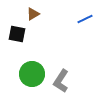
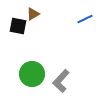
black square: moved 1 px right, 8 px up
gray L-shape: rotated 10 degrees clockwise
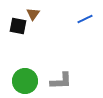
brown triangle: rotated 24 degrees counterclockwise
green circle: moved 7 px left, 7 px down
gray L-shape: rotated 135 degrees counterclockwise
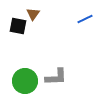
gray L-shape: moved 5 px left, 4 px up
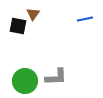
blue line: rotated 14 degrees clockwise
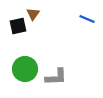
blue line: moved 2 px right; rotated 35 degrees clockwise
black square: rotated 24 degrees counterclockwise
green circle: moved 12 px up
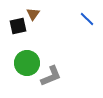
blue line: rotated 21 degrees clockwise
green circle: moved 2 px right, 6 px up
gray L-shape: moved 5 px left, 1 px up; rotated 20 degrees counterclockwise
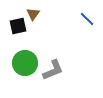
green circle: moved 2 px left
gray L-shape: moved 2 px right, 6 px up
